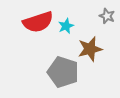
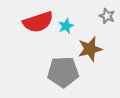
gray pentagon: rotated 20 degrees counterclockwise
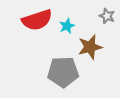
red semicircle: moved 1 px left, 2 px up
cyan star: moved 1 px right
brown star: moved 2 px up
